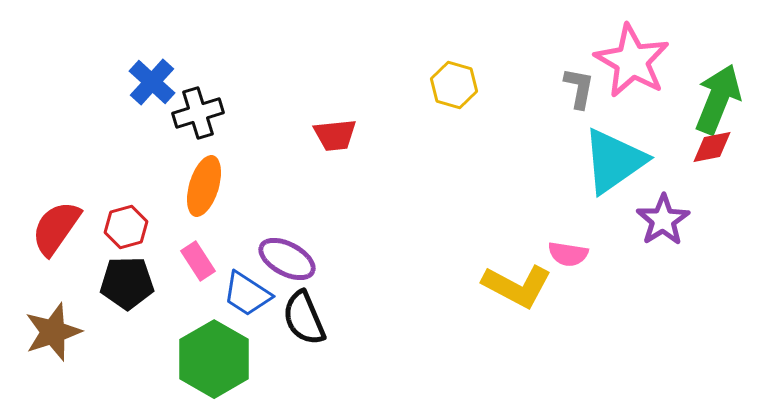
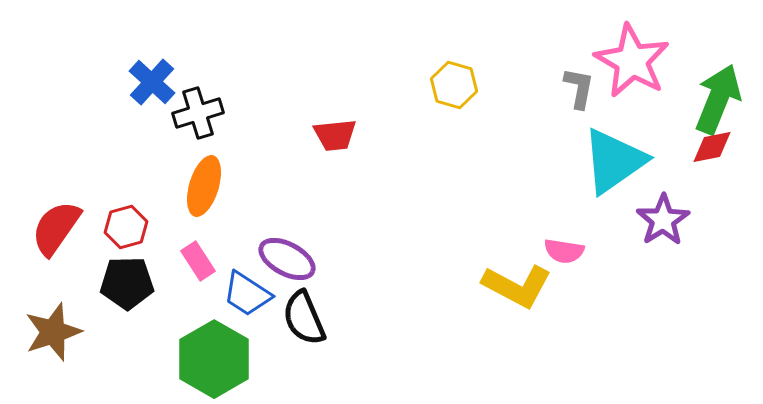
pink semicircle: moved 4 px left, 3 px up
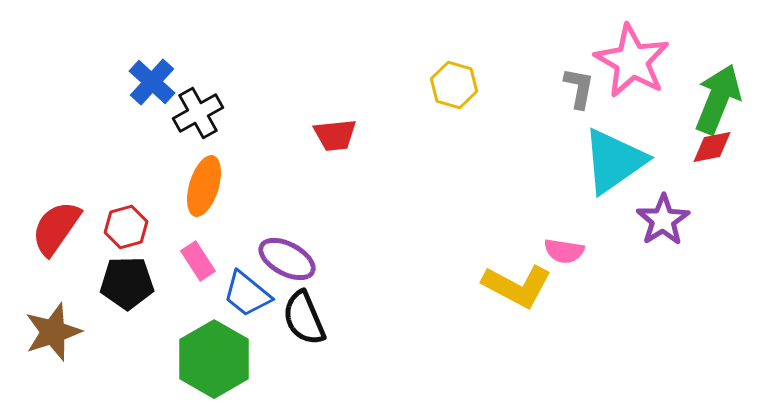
black cross: rotated 12 degrees counterclockwise
blue trapezoid: rotated 6 degrees clockwise
